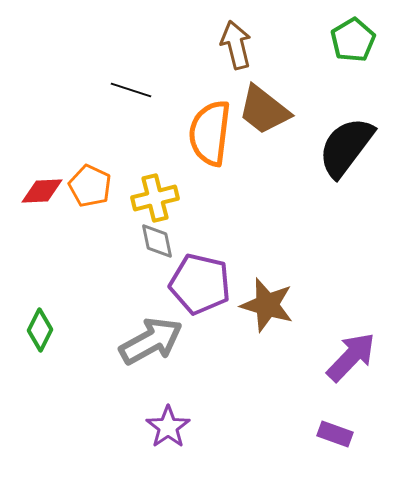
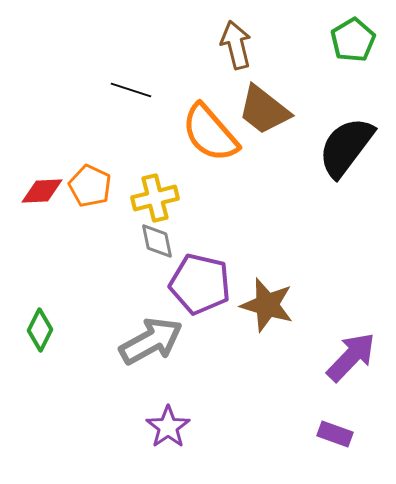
orange semicircle: rotated 48 degrees counterclockwise
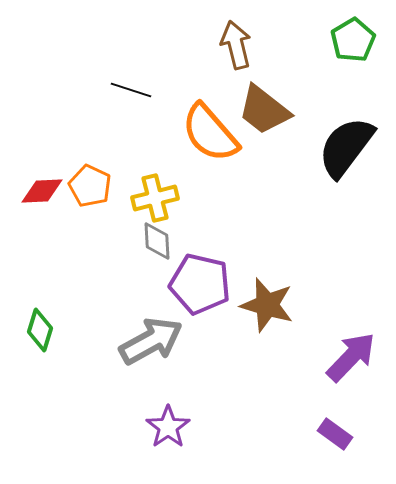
gray diamond: rotated 9 degrees clockwise
green diamond: rotated 9 degrees counterclockwise
purple rectangle: rotated 16 degrees clockwise
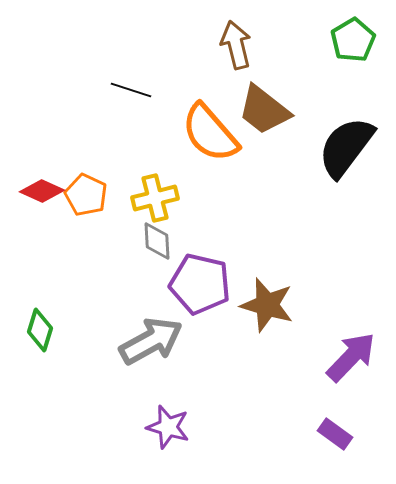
orange pentagon: moved 4 px left, 9 px down
red diamond: rotated 27 degrees clockwise
purple star: rotated 21 degrees counterclockwise
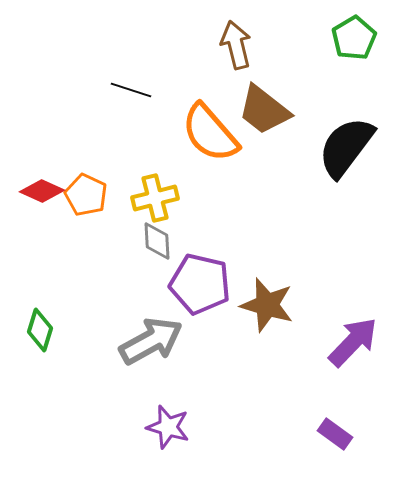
green pentagon: moved 1 px right, 2 px up
purple arrow: moved 2 px right, 15 px up
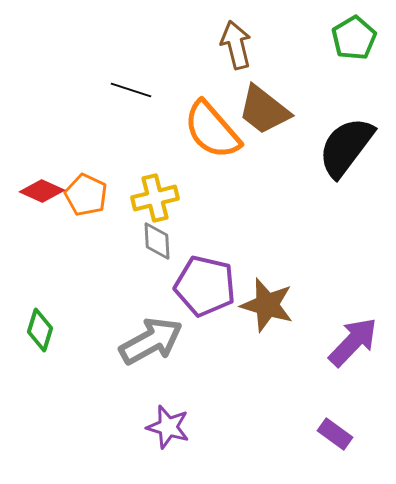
orange semicircle: moved 2 px right, 3 px up
purple pentagon: moved 5 px right, 2 px down
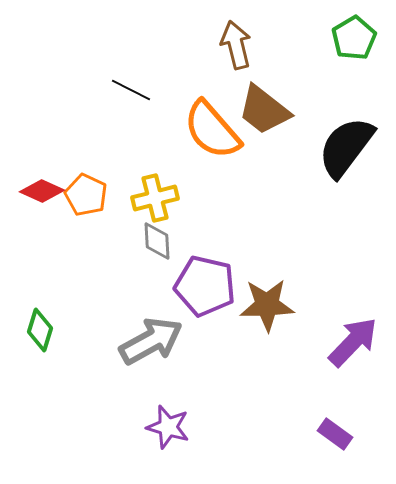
black line: rotated 9 degrees clockwise
brown star: rotated 18 degrees counterclockwise
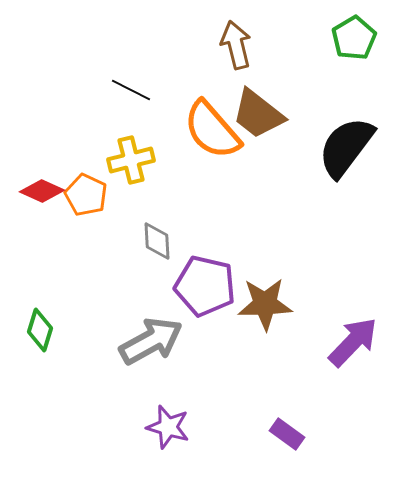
brown trapezoid: moved 6 px left, 4 px down
yellow cross: moved 24 px left, 38 px up
brown star: moved 2 px left, 1 px up
purple rectangle: moved 48 px left
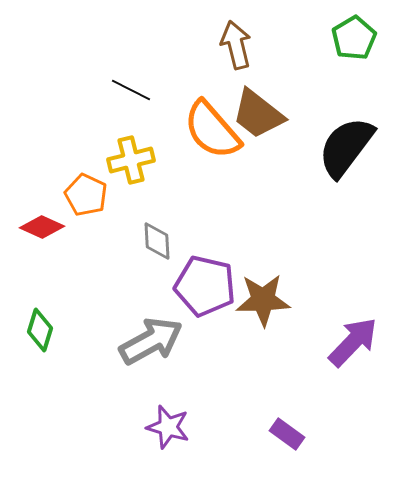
red diamond: moved 36 px down
brown star: moved 2 px left, 4 px up
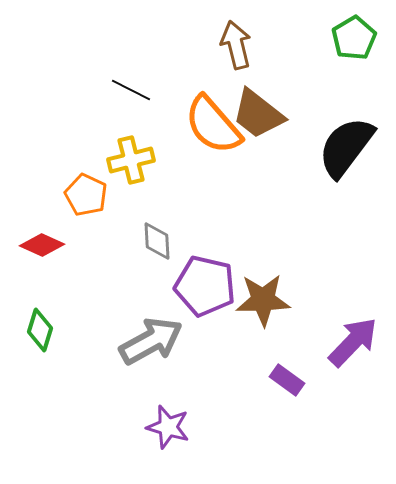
orange semicircle: moved 1 px right, 5 px up
red diamond: moved 18 px down
purple rectangle: moved 54 px up
